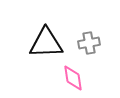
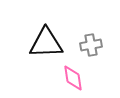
gray cross: moved 2 px right, 2 px down
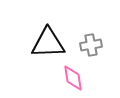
black triangle: moved 2 px right
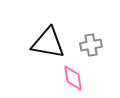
black triangle: rotated 12 degrees clockwise
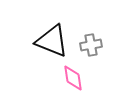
black triangle: moved 4 px right, 2 px up; rotated 12 degrees clockwise
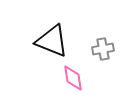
gray cross: moved 12 px right, 4 px down
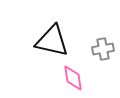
black triangle: rotated 9 degrees counterclockwise
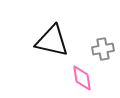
pink diamond: moved 9 px right
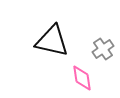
gray cross: rotated 25 degrees counterclockwise
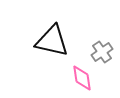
gray cross: moved 1 px left, 3 px down
